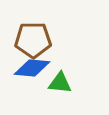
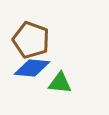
brown pentagon: moved 2 px left; rotated 21 degrees clockwise
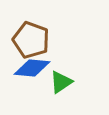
green triangle: moved 1 px right, 1 px up; rotated 40 degrees counterclockwise
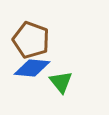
green triangle: rotated 35 degrees counterclockwise
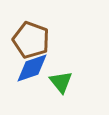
blue diamond: rotated 24 degrees counterclockwise
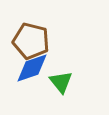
brown pentagon: moved 1 px down; rotated 6 degrees counterclockwise
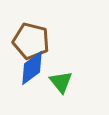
blue diamond: rotated 18 degrees counterclockwise
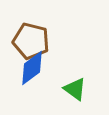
green triangle: moved 14 px right, 7 px down; rotated 15 degrees counterclockwise
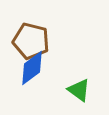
green triangle: moved 4 px right, 1 px down
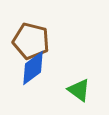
blue diamond: moved 1 px right
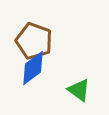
brown pentagon: moved 3 px right; rotated 6 degrees clockwise
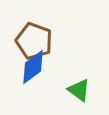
blue diamond: moved 1 px up
